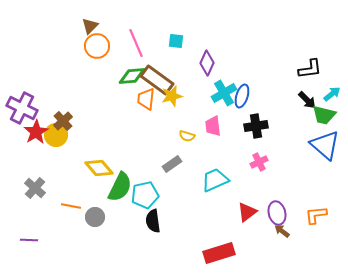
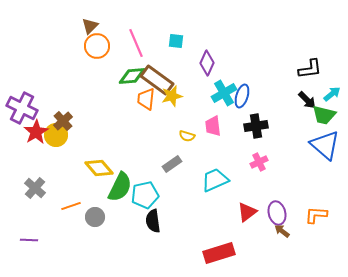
orange line: rotated 30 degrees counterclockwise
orange L-shape: rotated 10 degrees clockwise
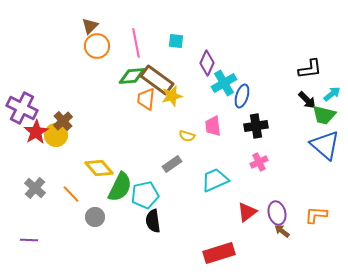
pink line: rotated 12 degrees clockwise
cyan cross: moved 10 px up
orange line: moved 12 px up; rotated 66 degrees clockwise
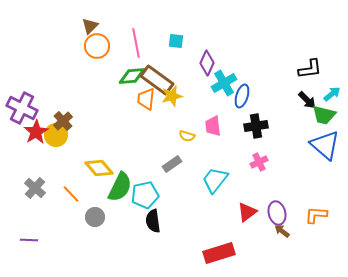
cyan trapezoid: rotated 28 degrees counterclockwise
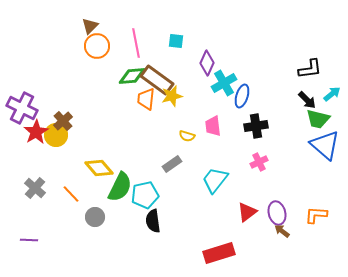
green trapezoid: moved 6 px left, 4 px down
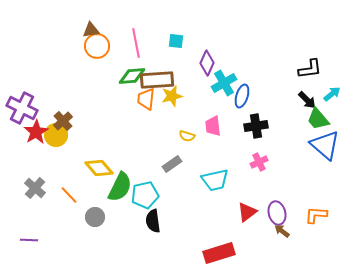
brown triangle: moved 1 px right, 4 px down; rotated 36 degrees clockwise
brown rectangle: rotated 40 degrees counterclockwise
green trapezoid: rotated 35 degrees clockwise
cyan trapezoid: rotated 140 degrees counterclockwise
orange line: moved 2 px left, 1 px down
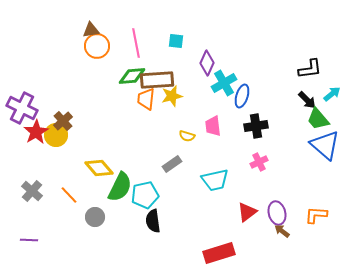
gray cross: moved 3 px left, 3 px down
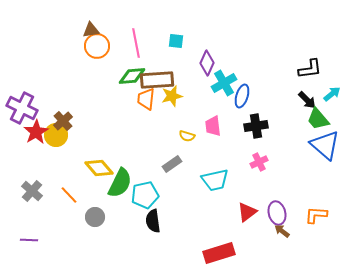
green semicircle: moved 4 px up
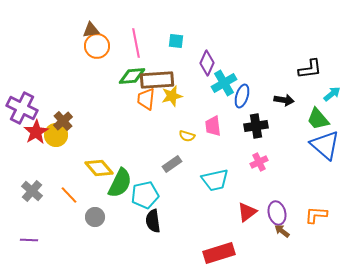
black arrow: moved 23 px left; rotated 36 degrees counterclockwise
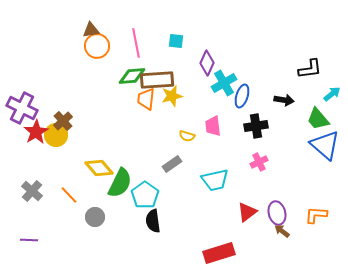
cyan pentagon: rotated 24 degrees counterclockwise
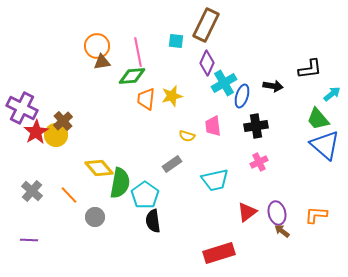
brown triangle: moved 11 px right, 32 px down
pink line: moved 2 px right, 9 px down
brown rectangle: moved 49 px right, 55 px up; rotated 60 degrees counterclockwise
black arrow: moved 11 px left, 14 px up
green semicircle: rotated 16 degrees counterclockwise
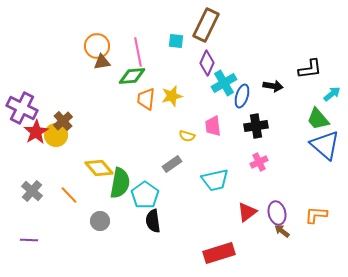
gray circle: moved 5 px right, 4 px down
